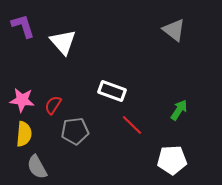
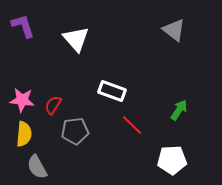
white triangle: moved 13 px right, 3 px up
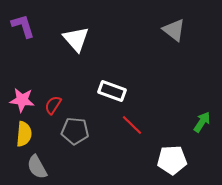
green arrow: moved 23 px right, 12 px down
gray pentagon: rotated 12 degrees clockwise
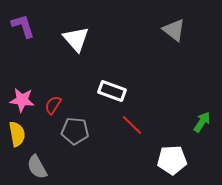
yellow semicircle: moved 7 px left; rotated 15 degrees counterclockwise
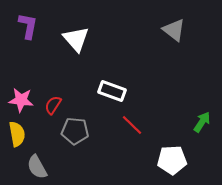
purple L-shape: moved 5 px right; rotated 28 degrees clockwise
pink star: moved 1 px left
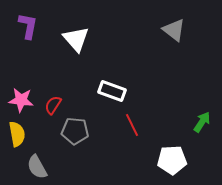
red line: rotated 20 degrees clockwise
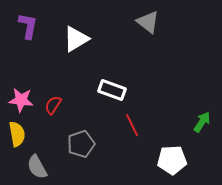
gray triangle: moved 26 px left, 8 px up
white triangle: rotated 40 degrees clockwise
white rectangle: moved 1 px up
gray pentagon: moved 6 px right, 13 px down; rotated 24 degrees counterclockwise
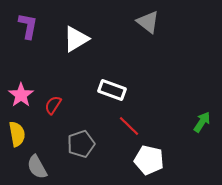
pink star: moved 5 px up; rotated 30 degrees clockwise
red line: moved 3 px left, 1 px down; rotated 20 degrees counterclockwise
white pentagon: moved 23 px left; rotated 16 degrees clockwise
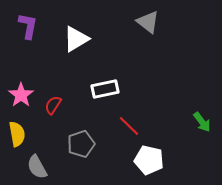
white rectangle: moved 7 px left, 1 px up; rotated 32 degrees counterclockwise
green arrow: rotated 110 degrees clockwise
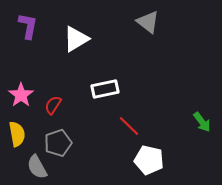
gray pentagon: moved 23 px left, 1 px up
